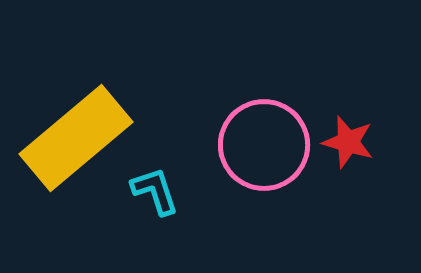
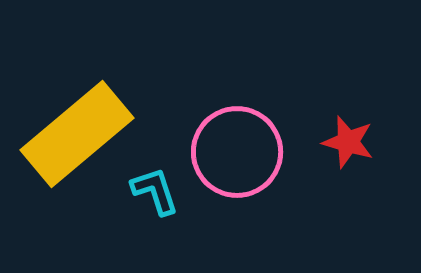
yellow rectangle: moved 1 px right, 4 px up
pink circle: moved 27 px left, 7 px down
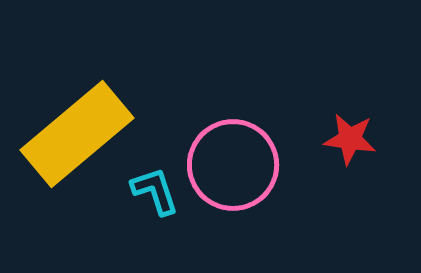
red star: moved 2 px right, 3 px up; rotated 8 degrees counterclockwise
pink circle: moved 4 px left, 13 px down
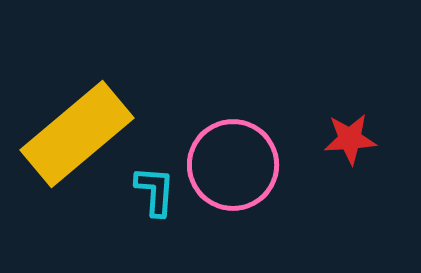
red star: rotated 12 degrees counterclockwise
cyan L-shape: rotated 22 degrees clockwise
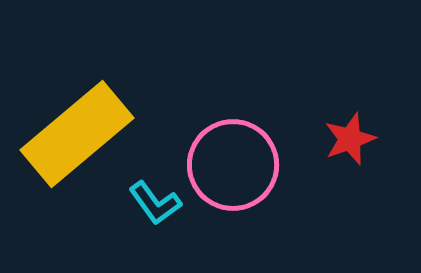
red star: rotated 16 degrees counterclockwise
cyan L-shape: moved 12 px down; rotated 140 degrees clockwise
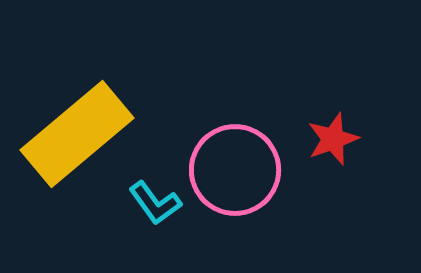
red star: moved 17 px left
pink circle: moved 2 px right, 5 px down
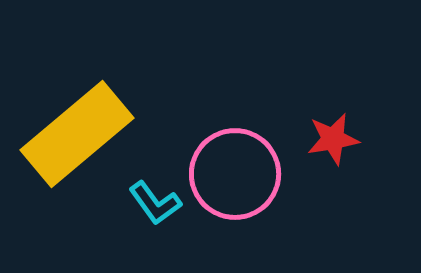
red star: rotated 10 degrees clockwise
pink circle: moved 4 px down
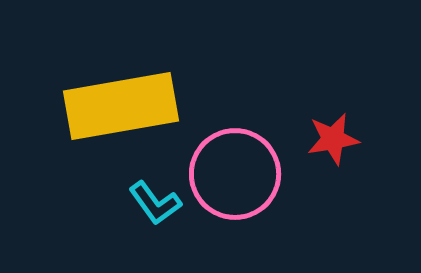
yellow rectangle: moved 44 px right, 28 px up; rotated 30 degrees clockwise
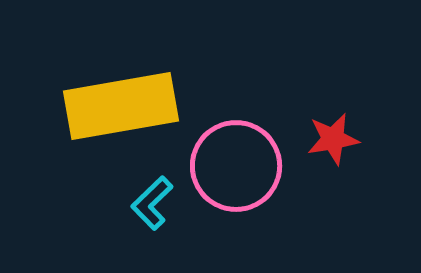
pink circle: moved 1 px right, 8 px up
cyan L-shape: moved 3 px left; rotated 82 degrees clockwise
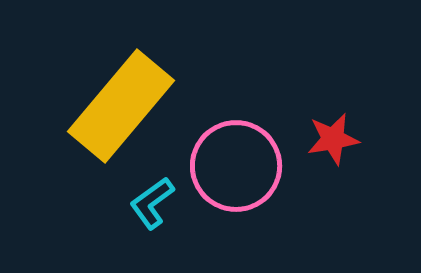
yellow rectangle: rotated 40 degrees counterclockwise
cyan L-shape: rotated 8 degrees clockwise
